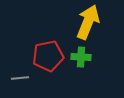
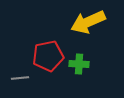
yellow arrow: rotated 136 degrees counterclockwise
green cross: moved 2 px left, 7 px down
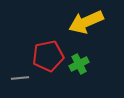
yellow arrow: moved 2 px left
green cross: rotated 30 degrees counterclockwise
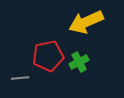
green cross: moved 2 px up
